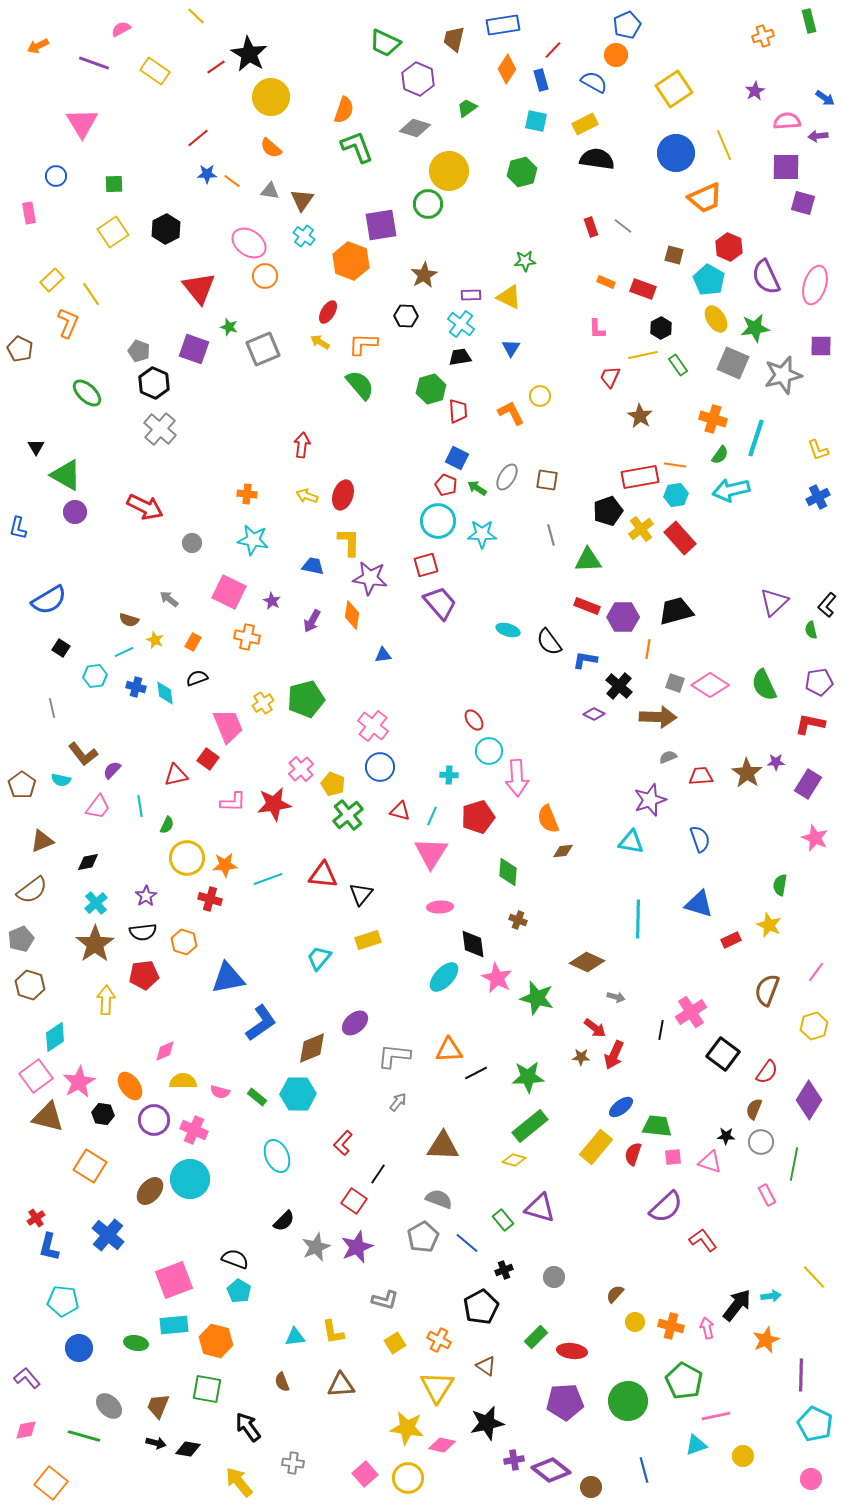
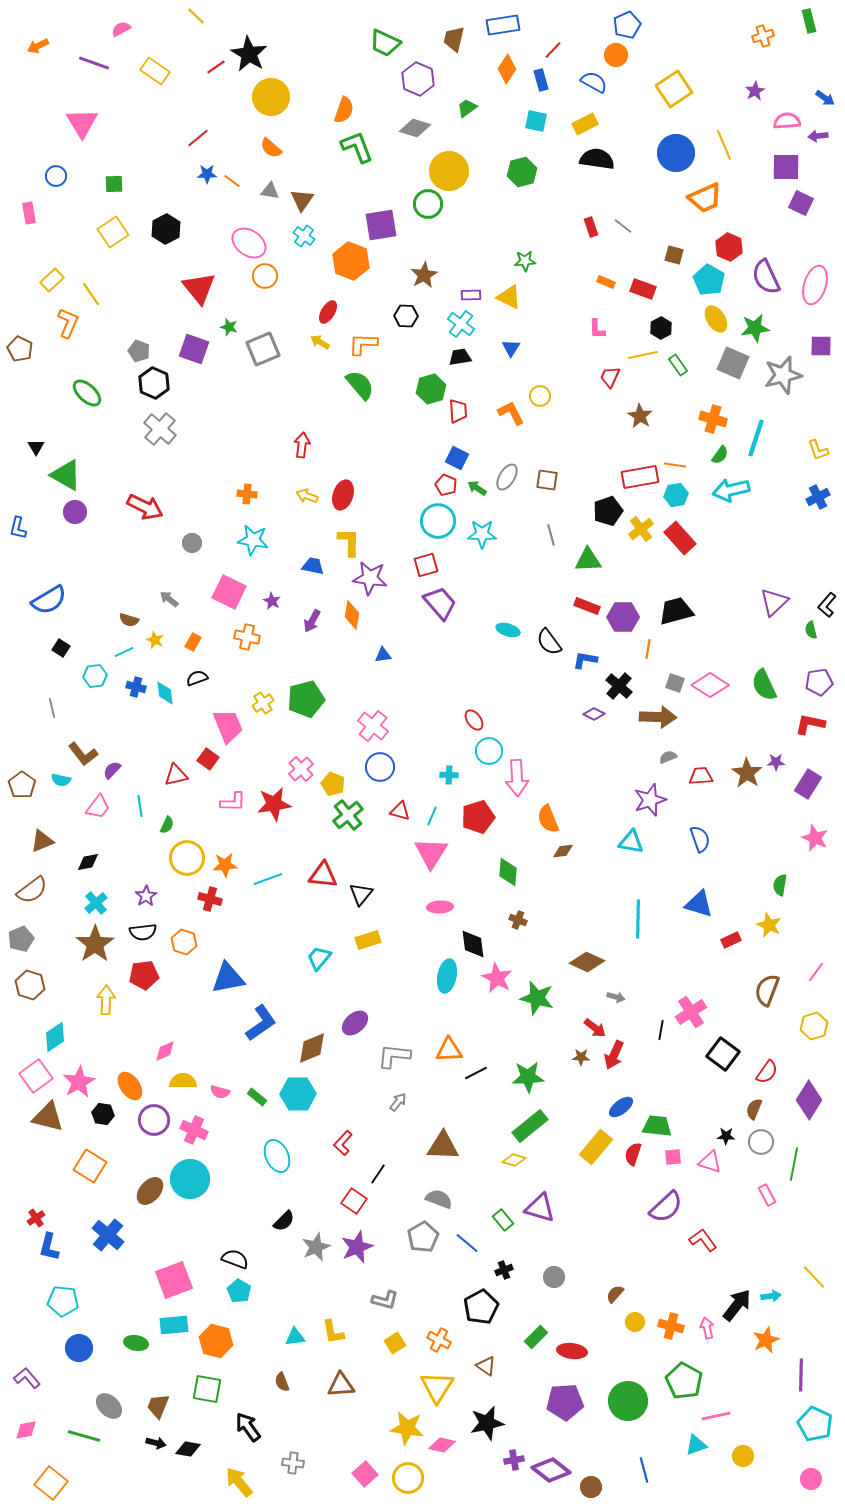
purple square at (803, 203): moved 2 px left; rotated 10 degrees clockwise
cyan ellipse at (444, 977): moved 3 px right, 1 px up; rotated 32 degrees counterclockwise
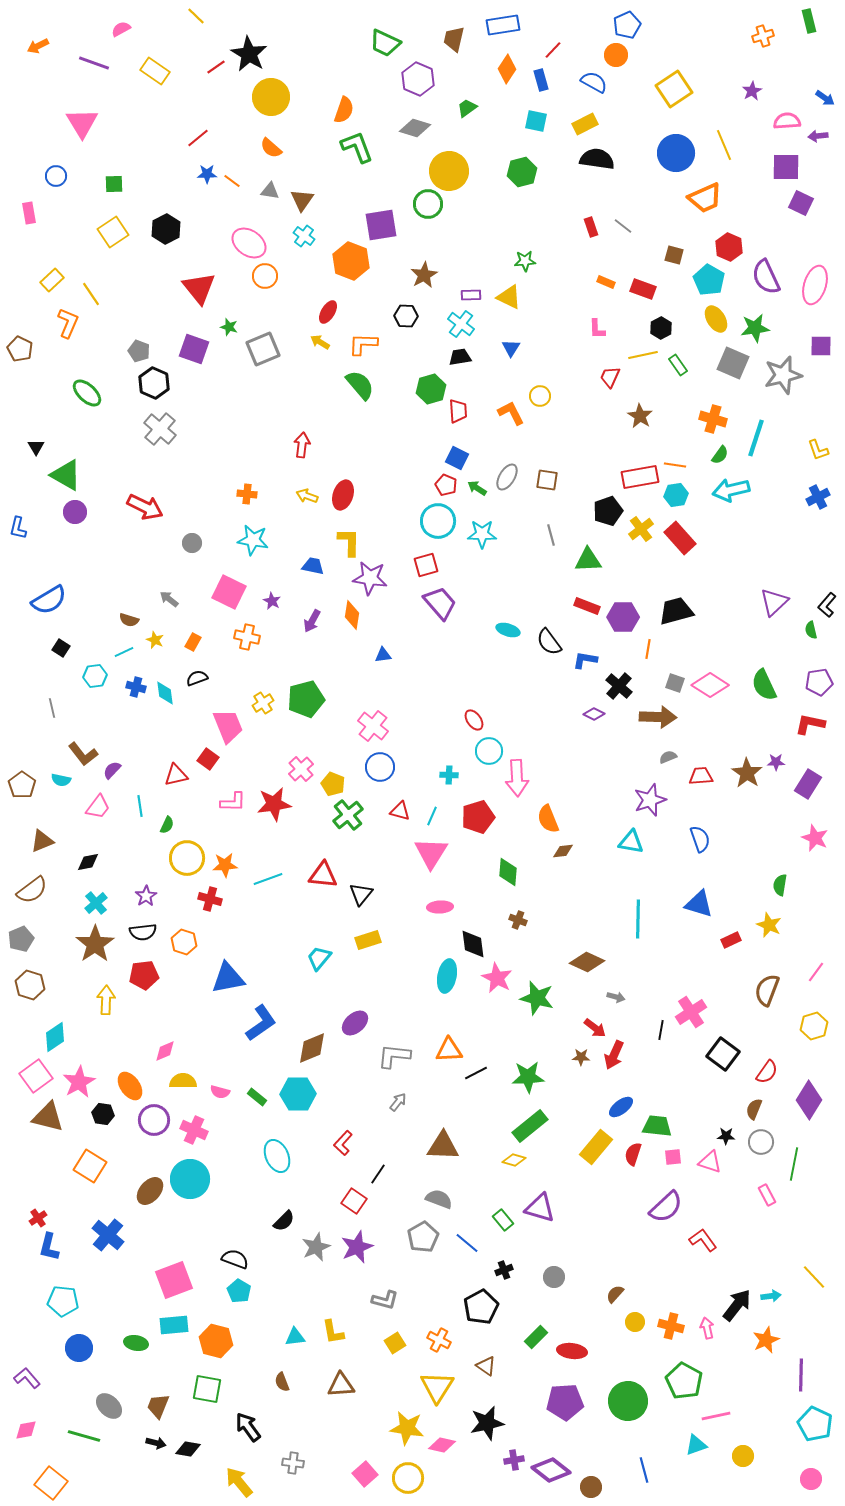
purple star at (755, 91): moved 3 px left
red cross at (36, 1218): moved 2 px right
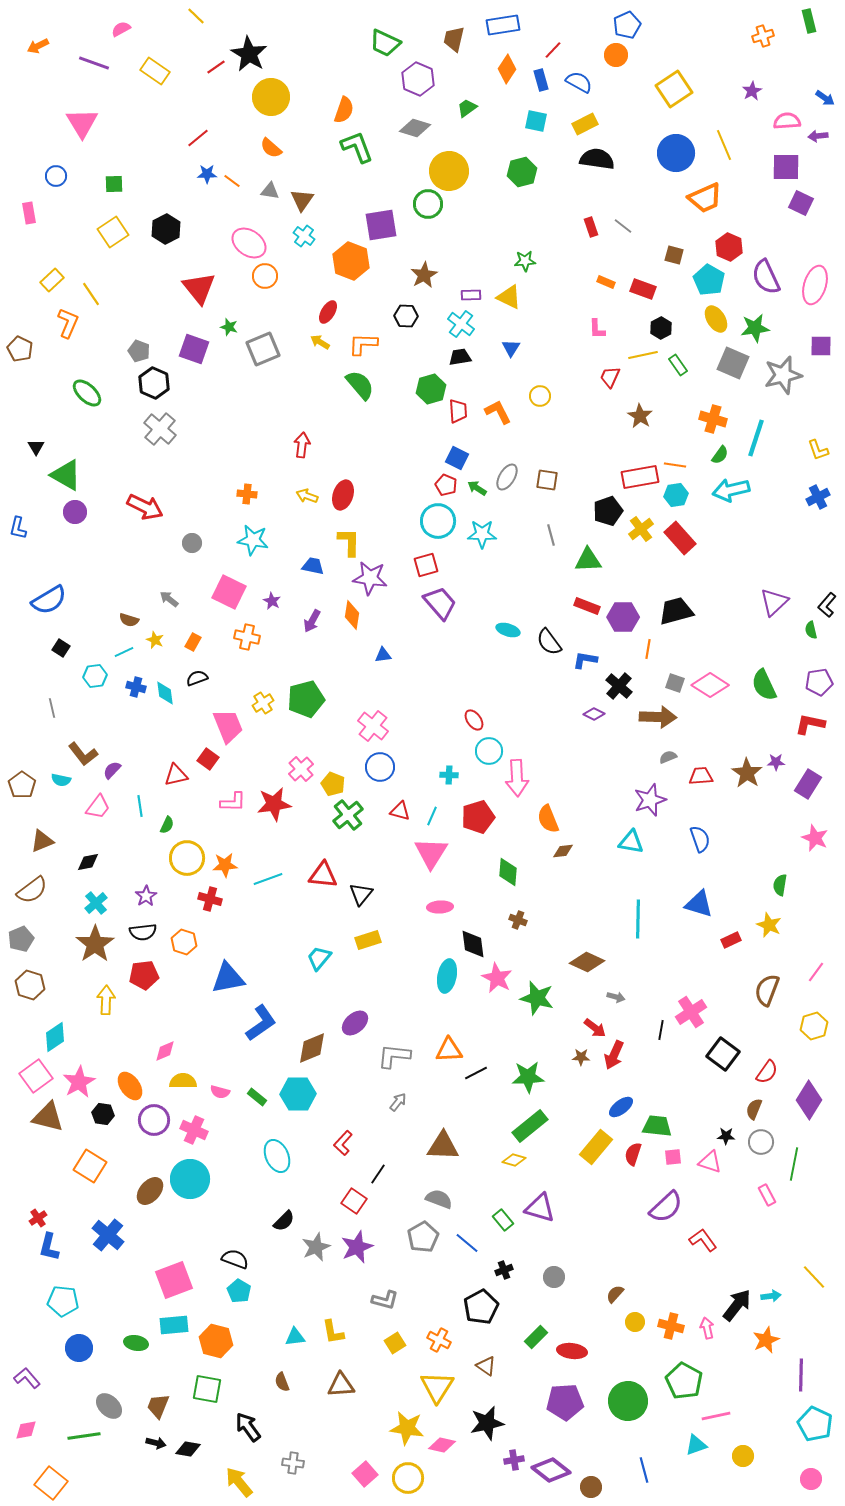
blue semicircle at (594, 82): moved 15 px left
orange L-shape at (511, 413): moved 13 px left, 1 px up
green line at (84, 1436): rotated 24 degrees counterclockwise
